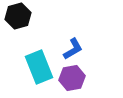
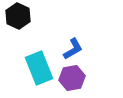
black hexagon: rotated 20 degrees counterclockwise
cyan rectangle: moved 1 px down
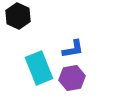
blue L-shape: rotated 20 degrees clockwise
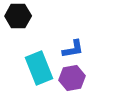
black hexagon: rotated 25 degrees counterclockwise
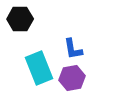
black hexagon: moved 2 px right, 3 px down
blue L-shape: rotated 90 degrees clockwise
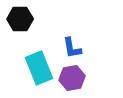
blue L-shape: moved 1 px left, 1 px up
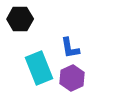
blue L-shape: moved 2 px left
purple hexagon: rotated 15 degrees counterclockwise
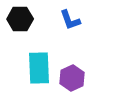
blue L-shape: moved 28 px up; rotated 10 degrees counterclockwise
cyan rectangle: rotated 20 degrees clockwise
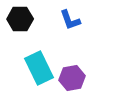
cyan rectangle: rotated 24 degrees counterclockwise
purple hexagon: rotated 15 degrees clockwise
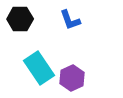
cyan rectangle: rotated 8 degrees counterclockwise
purple hexagon: rotated 15 degrees counterclockwise
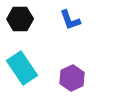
cyan rectangle: moved 17 px left
